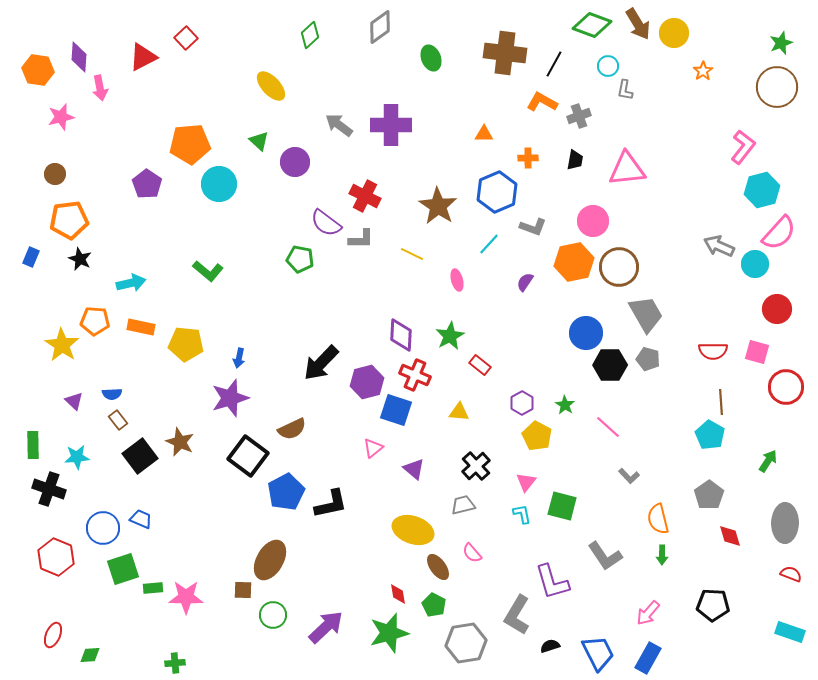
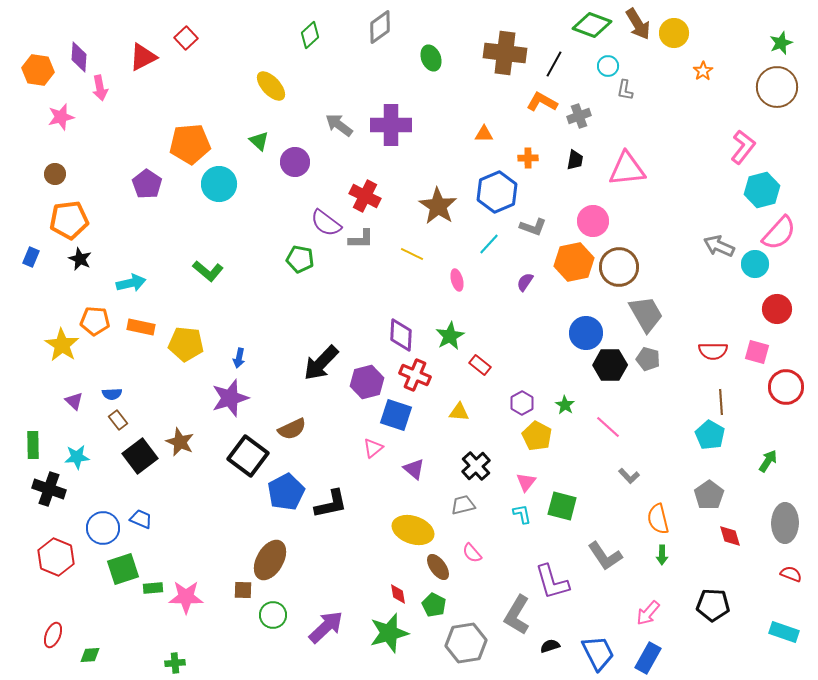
blue square at (396, 410): moved 5 px down
cyan rectangle at (790, 632): moved 6 px left
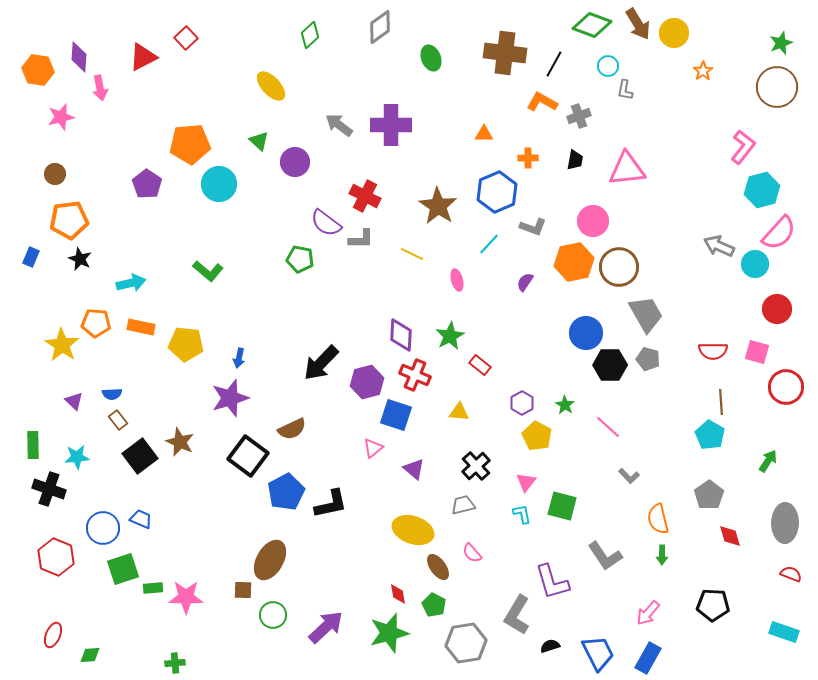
orange pentagon at (95, 321): moved 1 px right, 2 px down
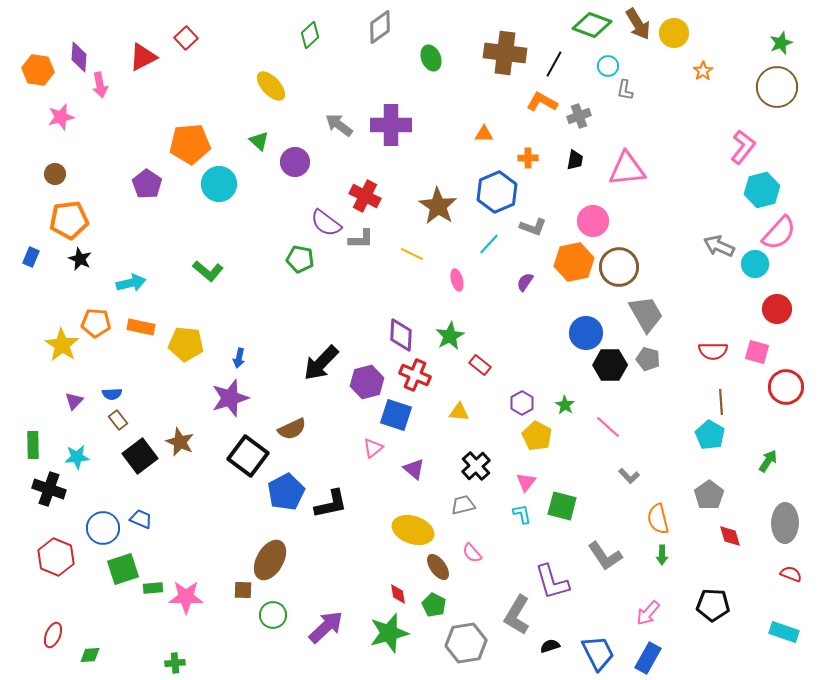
pink arrow at (100, 88): moved 3 px up
purple triangle at (74, 401): rotated 30 degrees clockwise
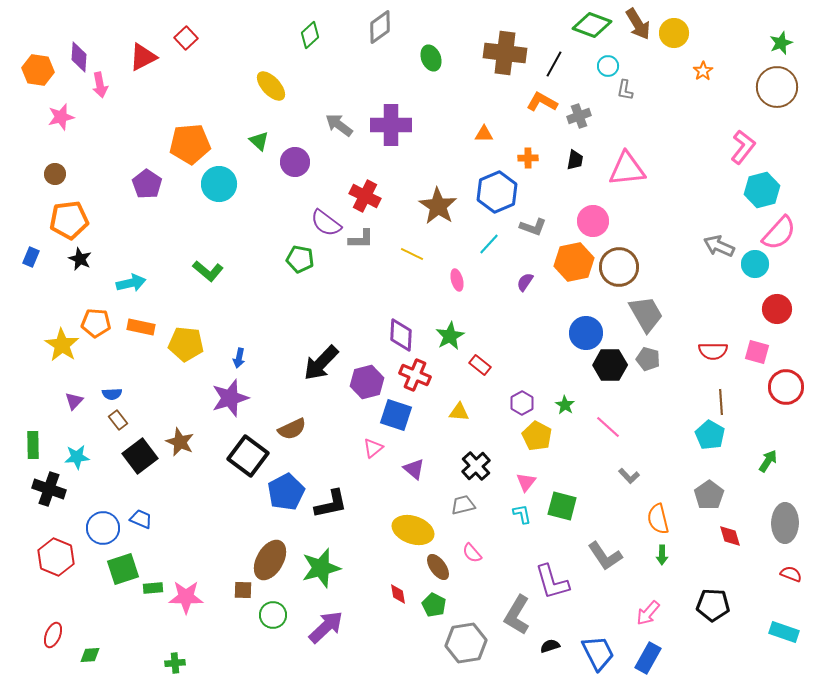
green star at (389, 633): moved 68 px left, 65 px up
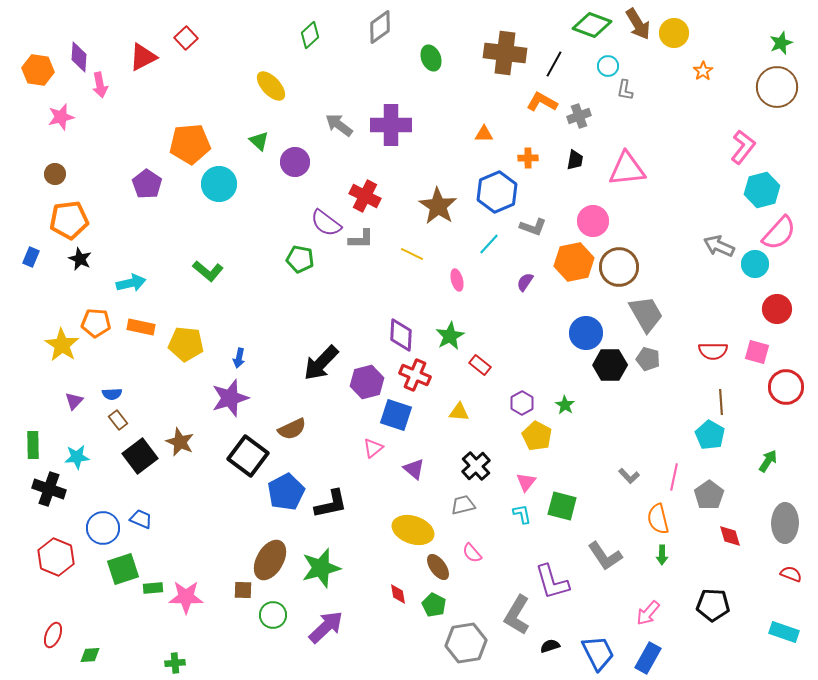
pink line at (608, 427): moved 66 px right, 50 px down; rotated 60 degrees clockwise
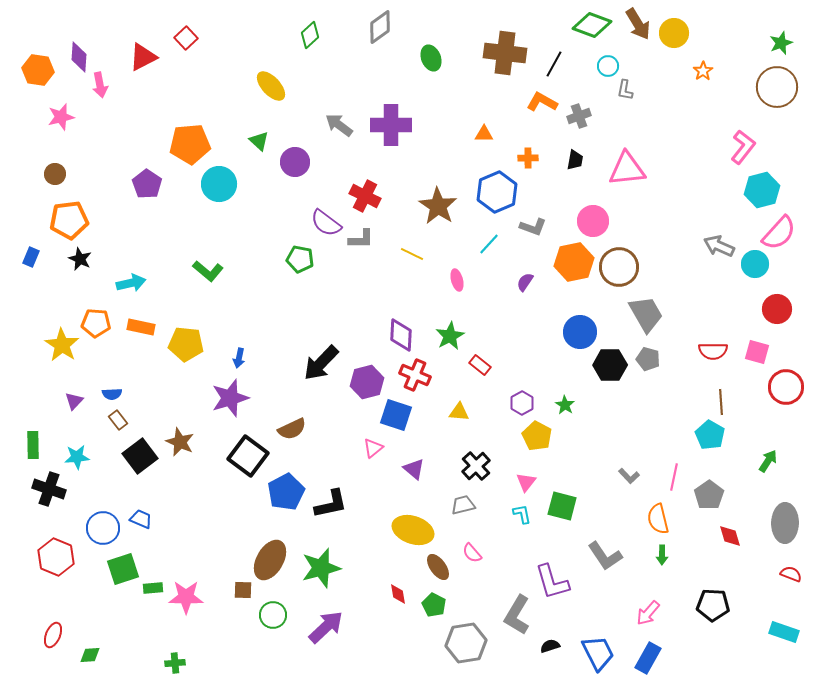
blue circle at (586, 333): moved 6 px left, 1 px up
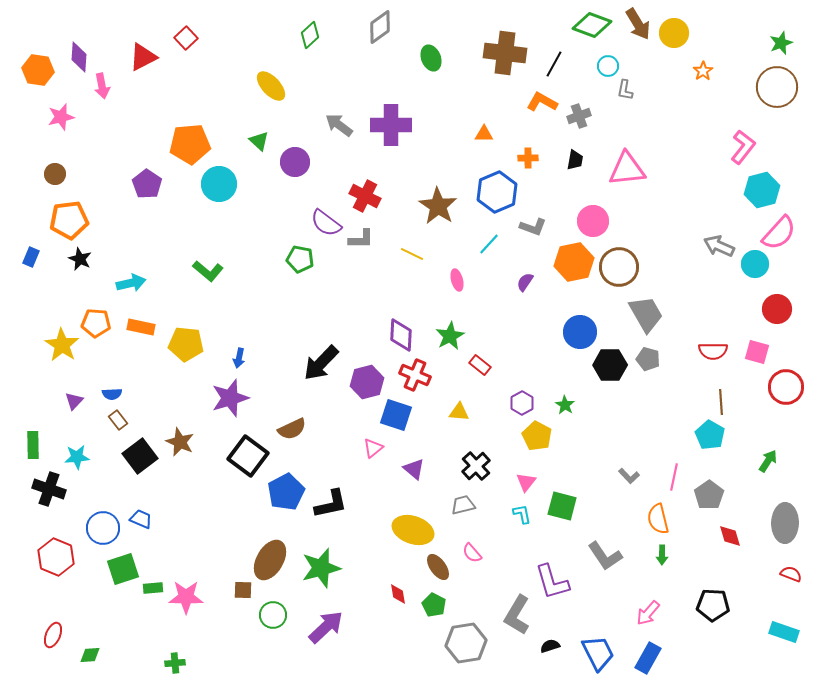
pink arrow at (100, 85): moved 2 px right, 1 px down
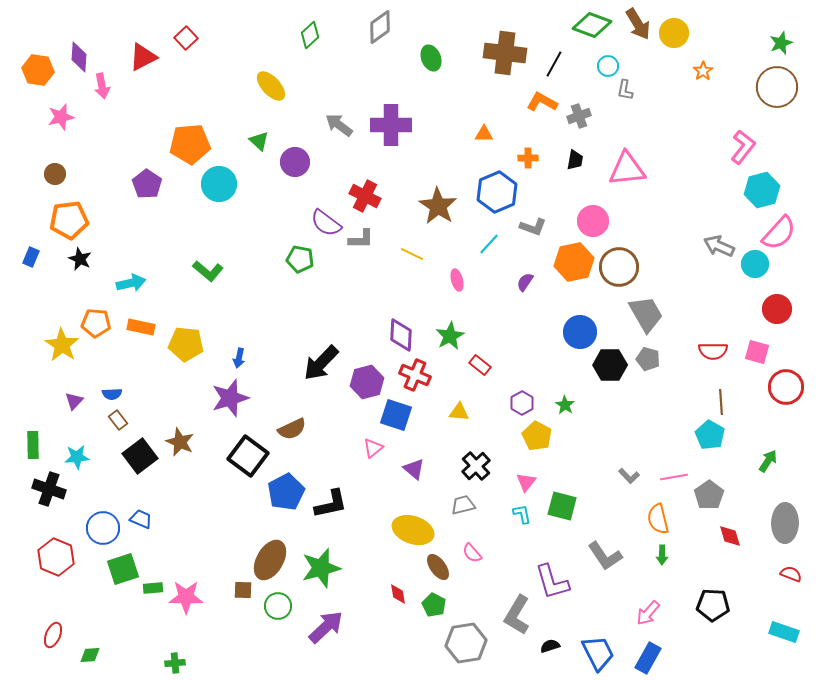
pink line at (674, 477): rotated 68 degrees clockwise
green circle at (273, 615): moved 5 px right, 9 px up
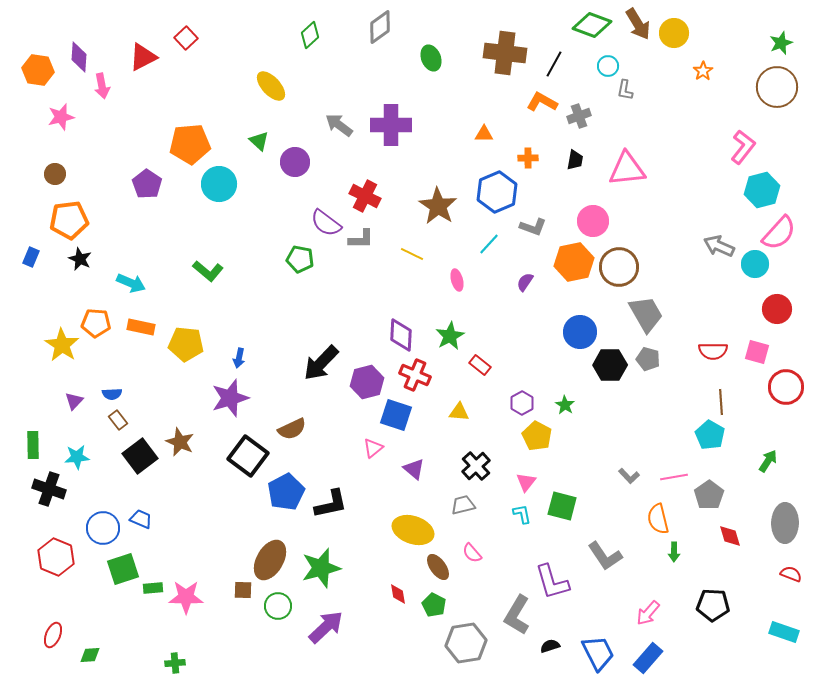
cyan arrow at (131, 283): rotated 36 degrees clockwise
green arrow at (662, 555): moved 12 px right, 3 px up
blue rectangle at (648, 658): rotated 12 degrees clockwise
